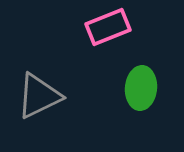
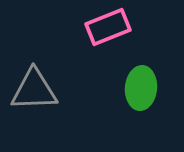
gray triangle: moved 5 px left, 6 px up; rotated 24 degrees clockwise
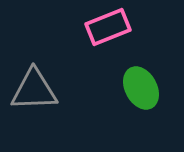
green ellipse: rotated 33 degrees counterclockwise
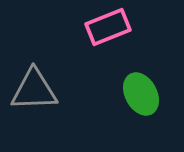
green ellipse: moved 6 px down
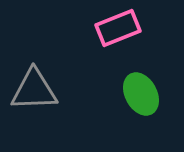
pink rectangle: moved 10 px right, 1 px down
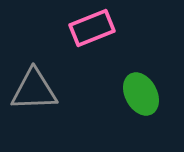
pink rectangle: moved 26 px left
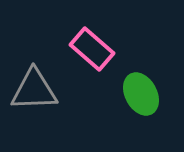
pink rectangle: moved 21 px down; rotated 63 degrees clockwise
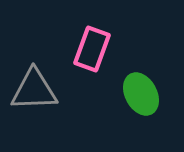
pink rectangle: rotated 69 degrees clockwise
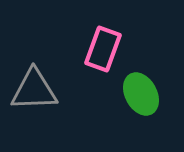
pink rectangle: moved 11 px right
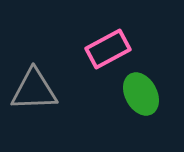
pink rectangle: moved 5 px right; rotated 42 degrees clockwise
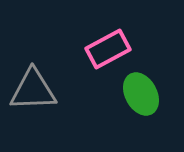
gray triangle: moved 1 px left
